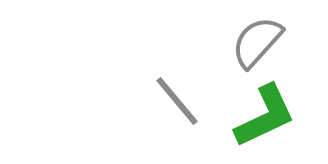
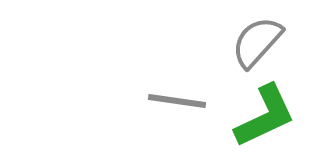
gray line: rotated 42 degrees counterclockwise
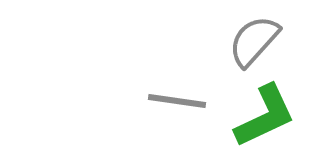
gray semicircle: moved 3 px left, 1 px up
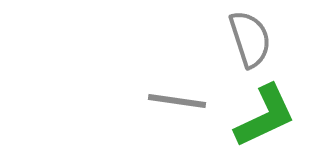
gray semicircle: moved 4 px left, 2 px up; rotated 120 degrees clockwise
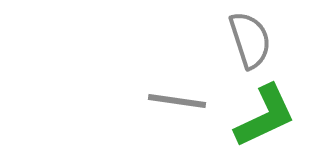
gray semicircle: moved 1 px down
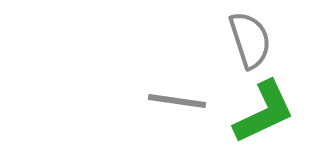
green L-shape: moved 1 px left, 4 px up
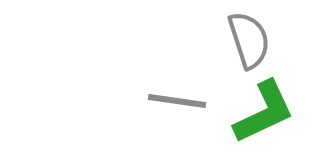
gray semicircle: moved 1 px left
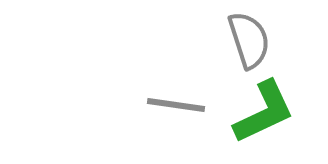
gray line: moved 1 px left, 4 px down
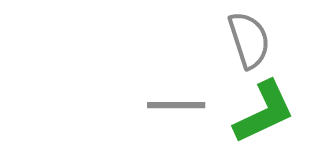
gray line: rotated 8 degrees counterclockwise
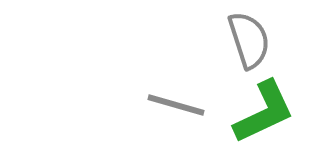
gray line: rotated 16 degrees clockwise
